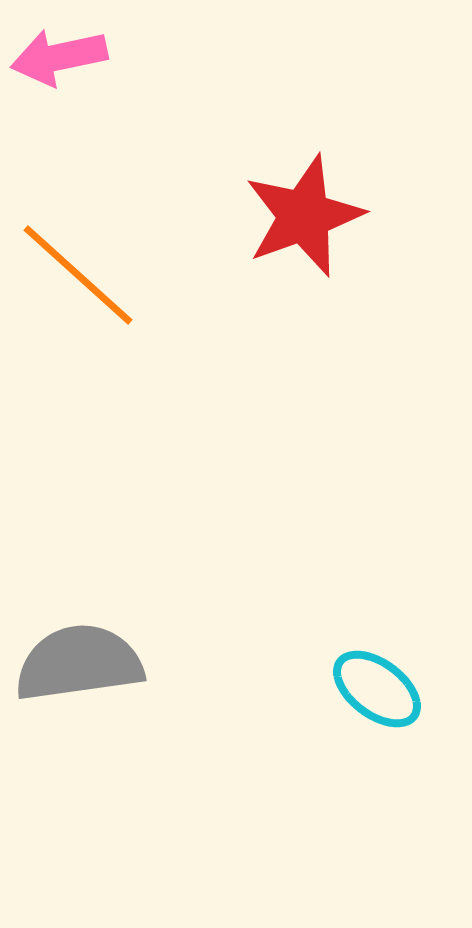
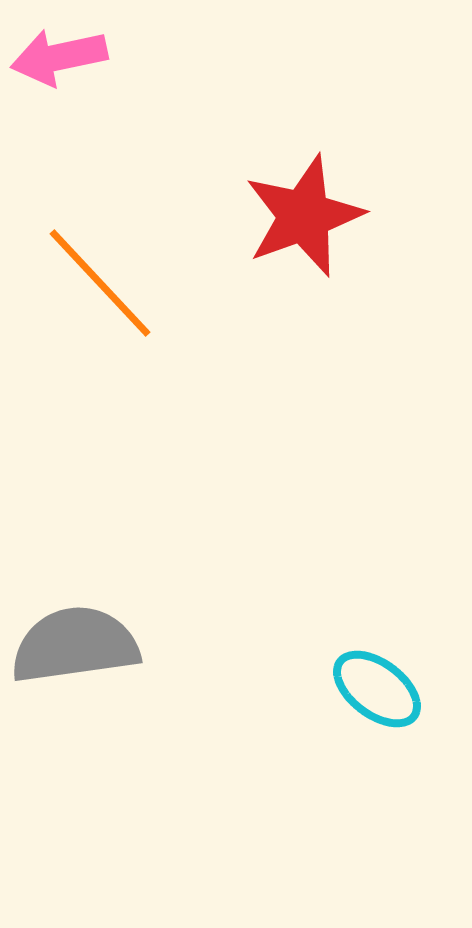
orange line: moved 22 px right, 8 px down; rotated 5 degrees clockwise
gray semicircle: moved 4 px left, 18 px up
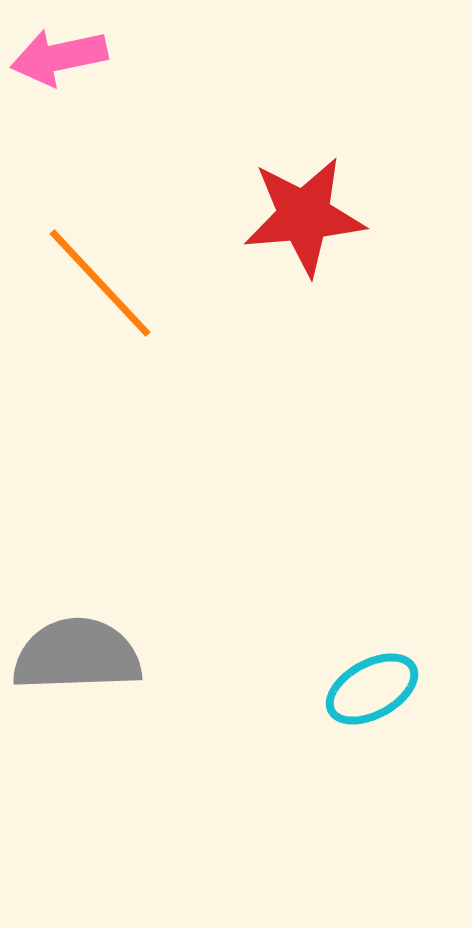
red star: rotated 15 degrees clockwise
gray semicircle: moved 2 px right, 10 px down; rotated 6 degrees clockwise
cyan ellipse: moved 5 px left; rotated 66 degrees counterclockwise
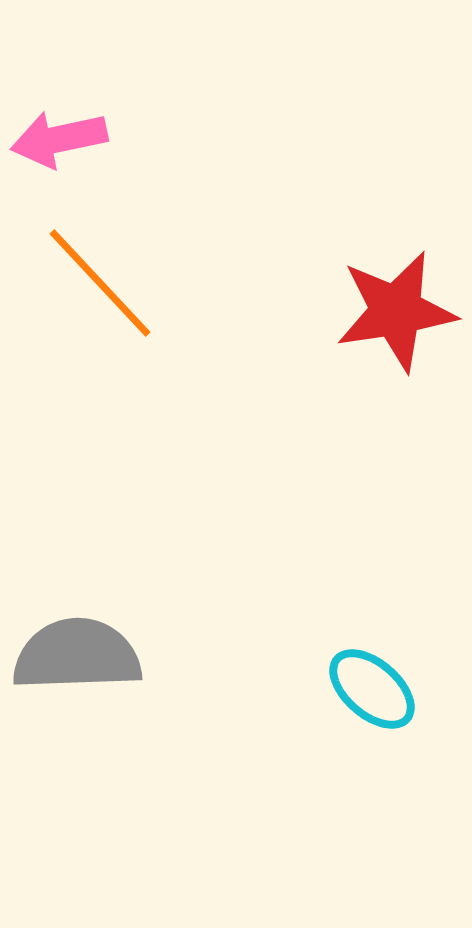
pink arrow: moved 82 px down
red star: moved 92 px right, 95 px down; rotated 4 degrees counterclockwise
cyan ellipse: rotated 70 degrees clockwise
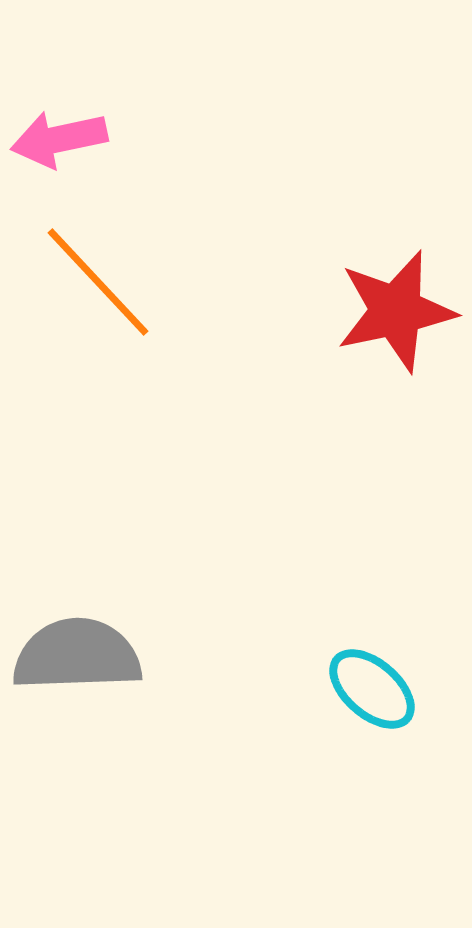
orange line: moved 2 px left, 1 px up
red star: rotated 3 degrees counterclockwise
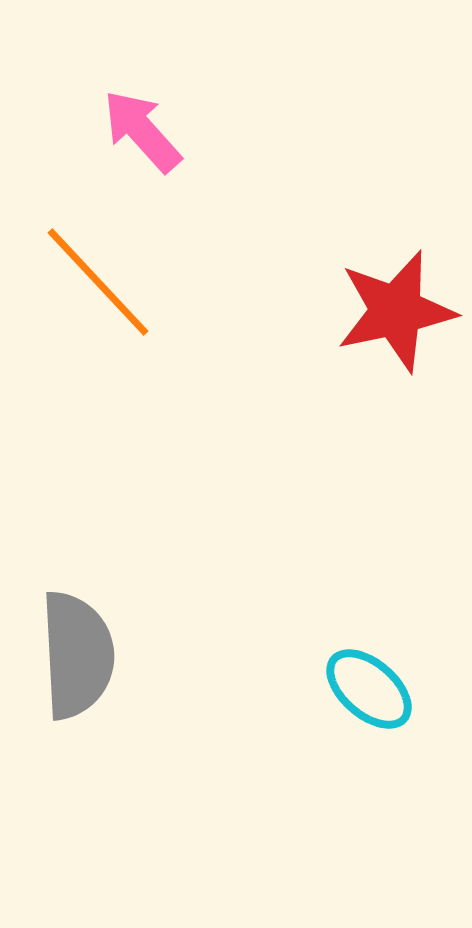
pink arrow: moved 83 px right, 8 px up; rotated 60 degrees clockwise
gray semicircle: rotated 89 degrees clockwise
cyan ellipse: moved 3 px left
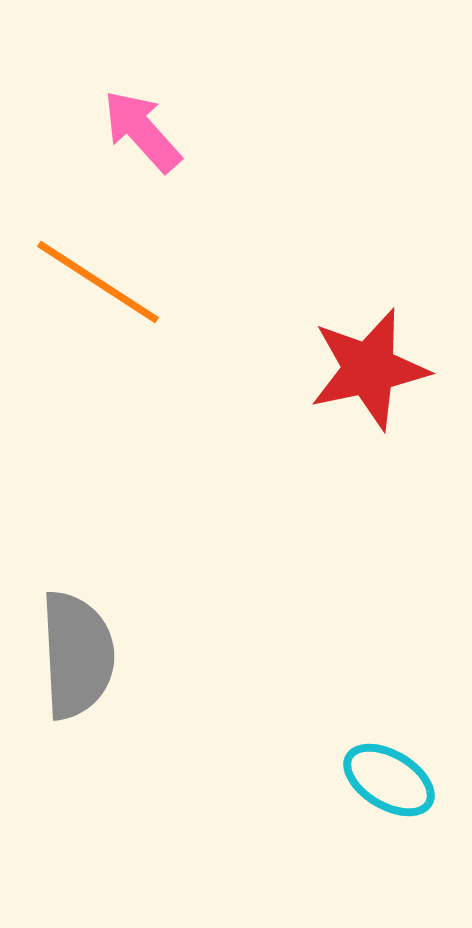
orange line: rotated 14 degrees counterclockwise
red star: moved 27 px left, 58 px down
cyan ellipse: moved 20 px right, 91 px down; rotated 10 degrees counterclockwise
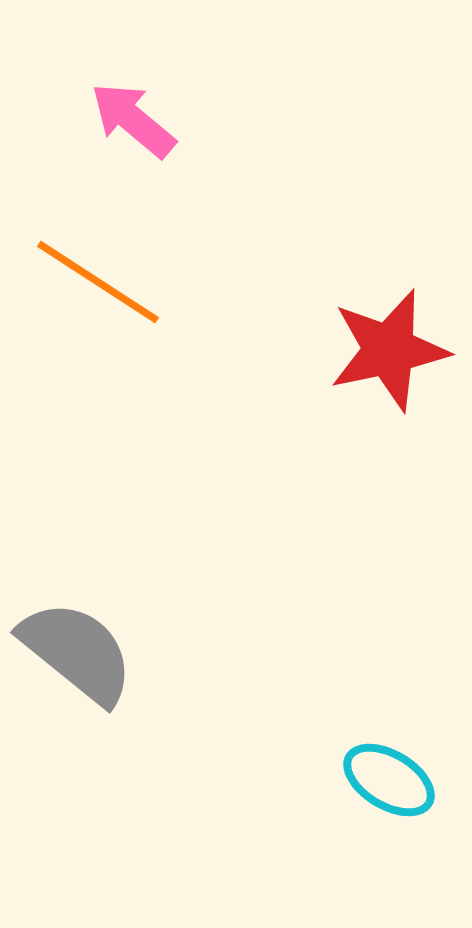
pink arrow: moved 9 px left, 11 px up; rotated 8 degrees counterclockwise
red star: moved 20 px right, 19 px up
gray semicircle: moved 3 px up; rotated 48 degrees counterclockwise
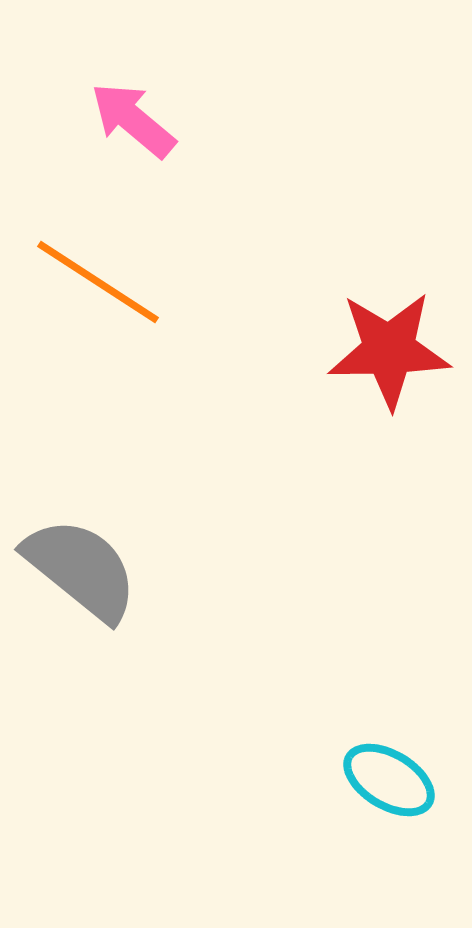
red star: rotated 11 degrees clockwise
gray semicircle: moved 4 px right, 83 px up
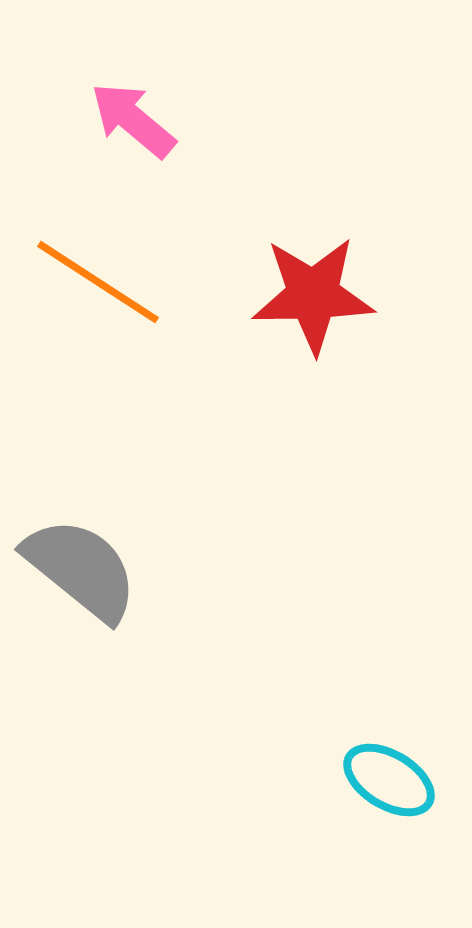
red star: moved 76 px left, 55 px up
